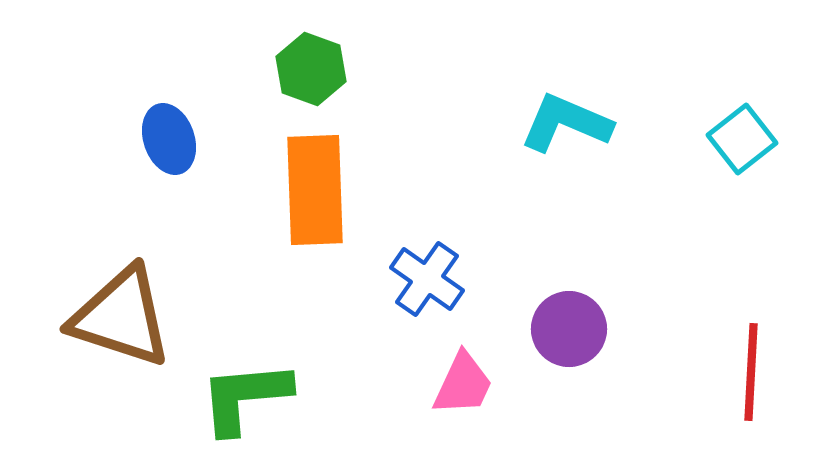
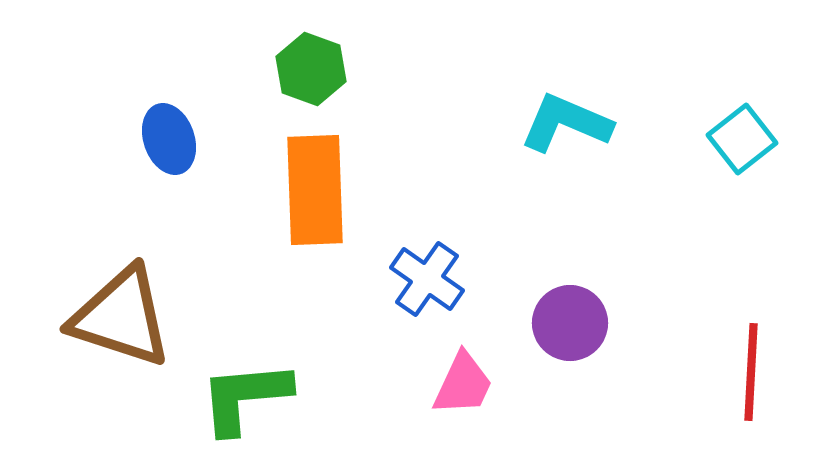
purple circle: moved 1 px right, 6 px up
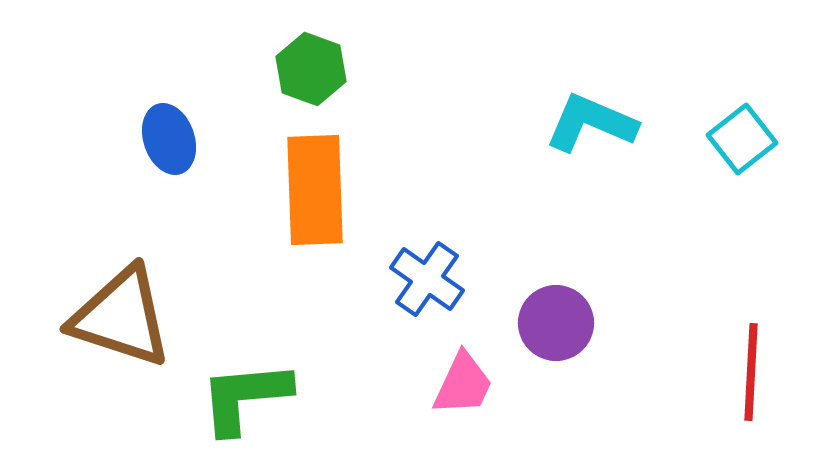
cyan L-shape: moved 25 px right
purple circle: moved 14 px left
